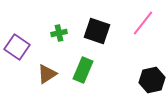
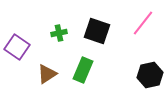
black hexagon: moved 2 px left, 5 px up
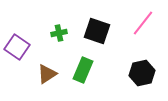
black hexagon: moved 8 px left, 2 px up
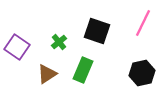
pink line: rotated 12 degrees counterclockwise
green cross: moved 9 px down; rotated 28 degrees counterclockwise
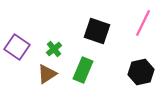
green cross: moved 5 px left, 7 px down
black hexagon: moved 1 px left, 1 px up
